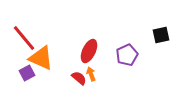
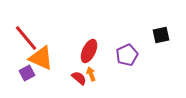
red line: moved 2 px right
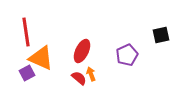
red line: moved 6 px up; rotated 32 degrees clockwise
red ellipse: moved 7 px left
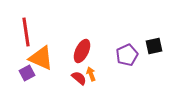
black square: moved 7 px left, 11 px down
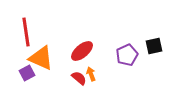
red ellipse: rotated 25 degrees clockwise
